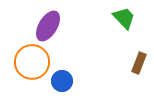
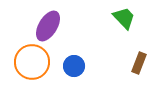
blue circle: moved 12 px right, 15 px up
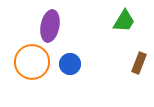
green trapezoid: moved 3 px down; rotated 75 degrees clockwise
purple ellipse: moved 2 px right; rotated 20 degrees counterclockwise
blue circle: moved 4 px left, 2 px up
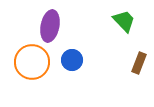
green trapezoid: rotated 75 degrees counterclockwise
blue circle: moved 2 px right, 4 px up
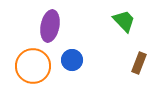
orange circle: moved 1 px right, 4 px down
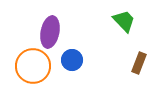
purple ellipse: moved 6 px down
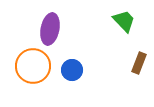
purple ellipse: moved 3 px up
blue circle: moved 10 px down
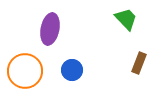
green trapezoid: moved 2 px right, 2 px up
orange circle: moved 8 px left, 5 px down
